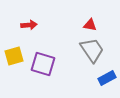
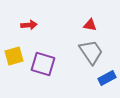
gray trapezoid: moved 1 px left, 2 px down
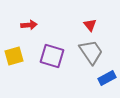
red triangle: rotated 40 degrees clockwise
purple square: moved 9 px right, 8 px up
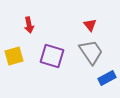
red arrow: rotated 84 degrees clockwise
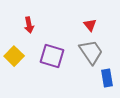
yellow square: rotated 30 degrees counterclockwise
blue rectangle: rotated 72 degrees counterclockwise
